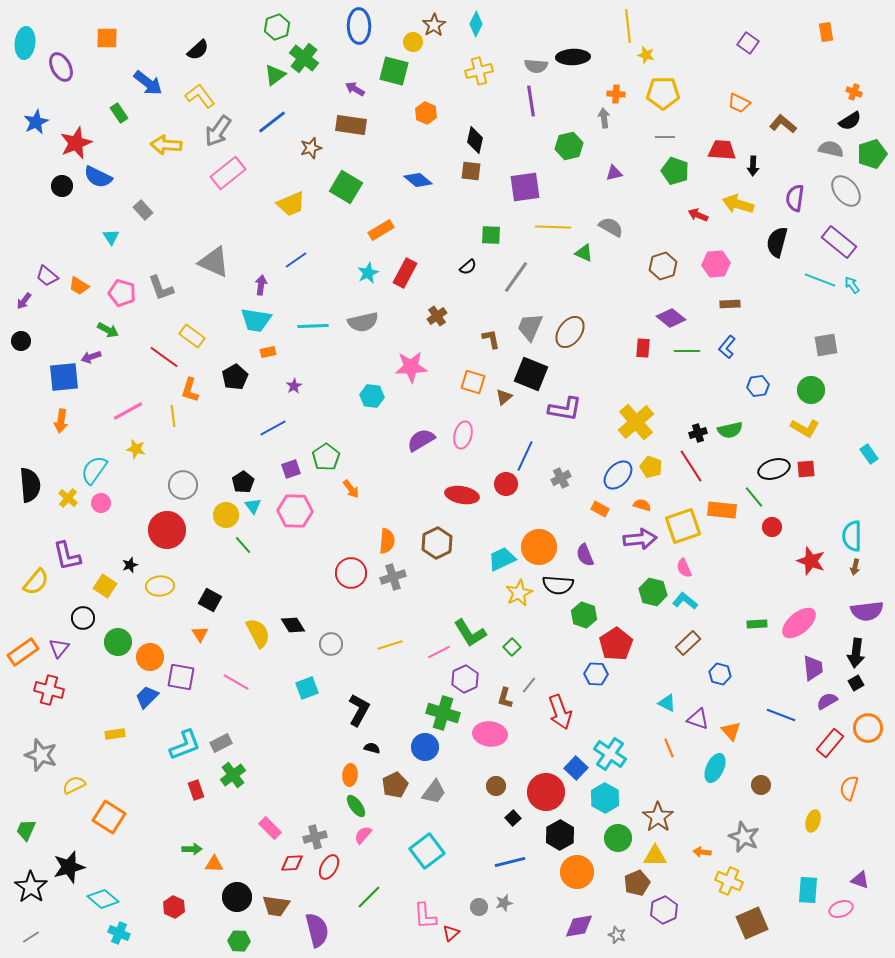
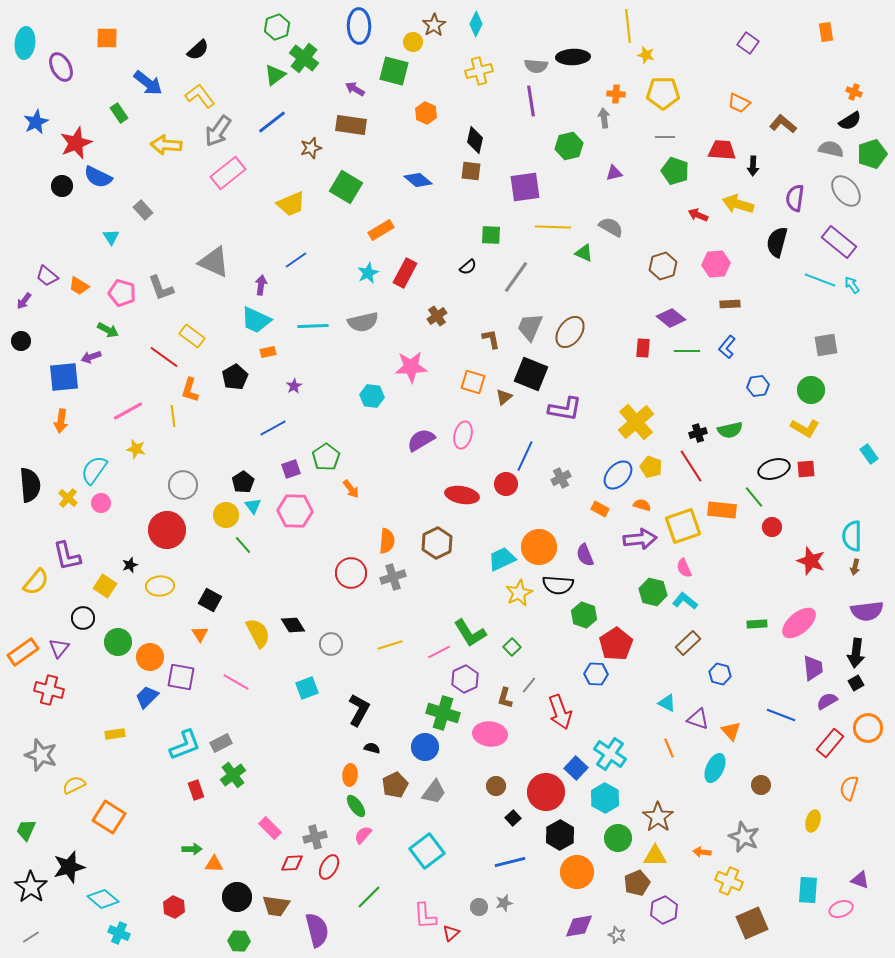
cyan trapezoid at (256, 320): rotated 16 degrees clockwise
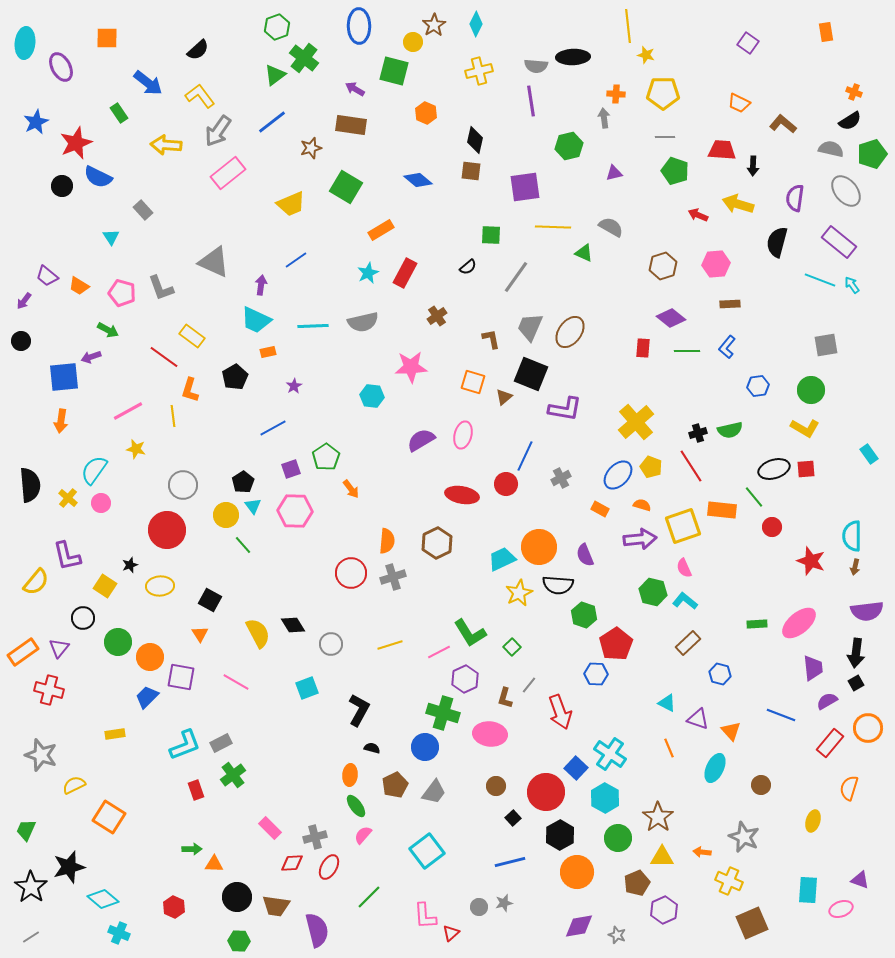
yellow triangle at (655, 856): moved 7 px right, 1 px down
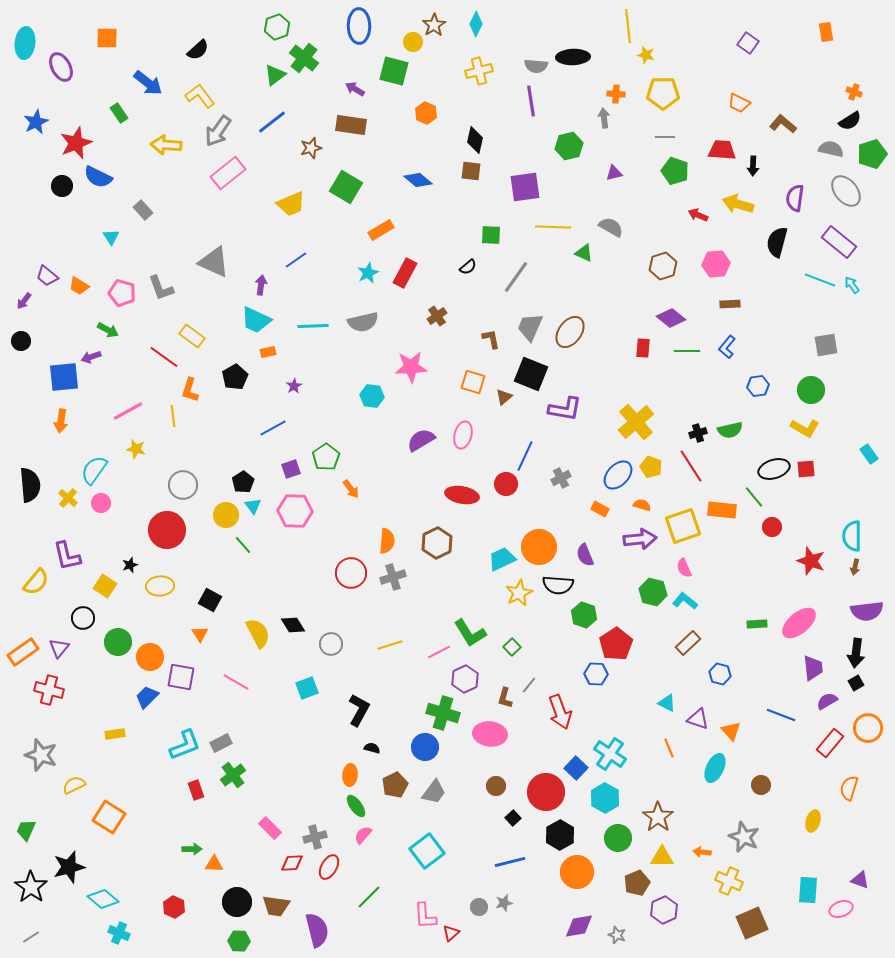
black circle at (237, 897): moved 5 px down
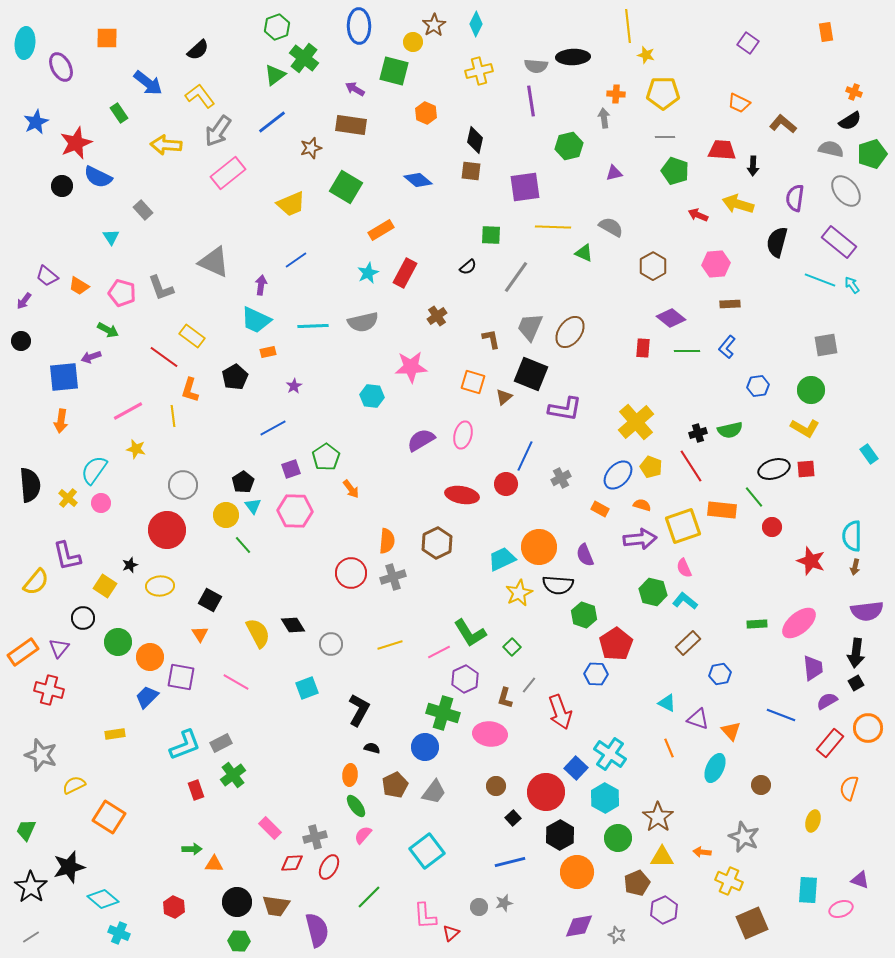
brown hexagon at (663, 266): moved 10 px left; rotated 12 degrees counterclockwise
blue hexagon at (720, 674): rotated 25 degrees counterclockwise
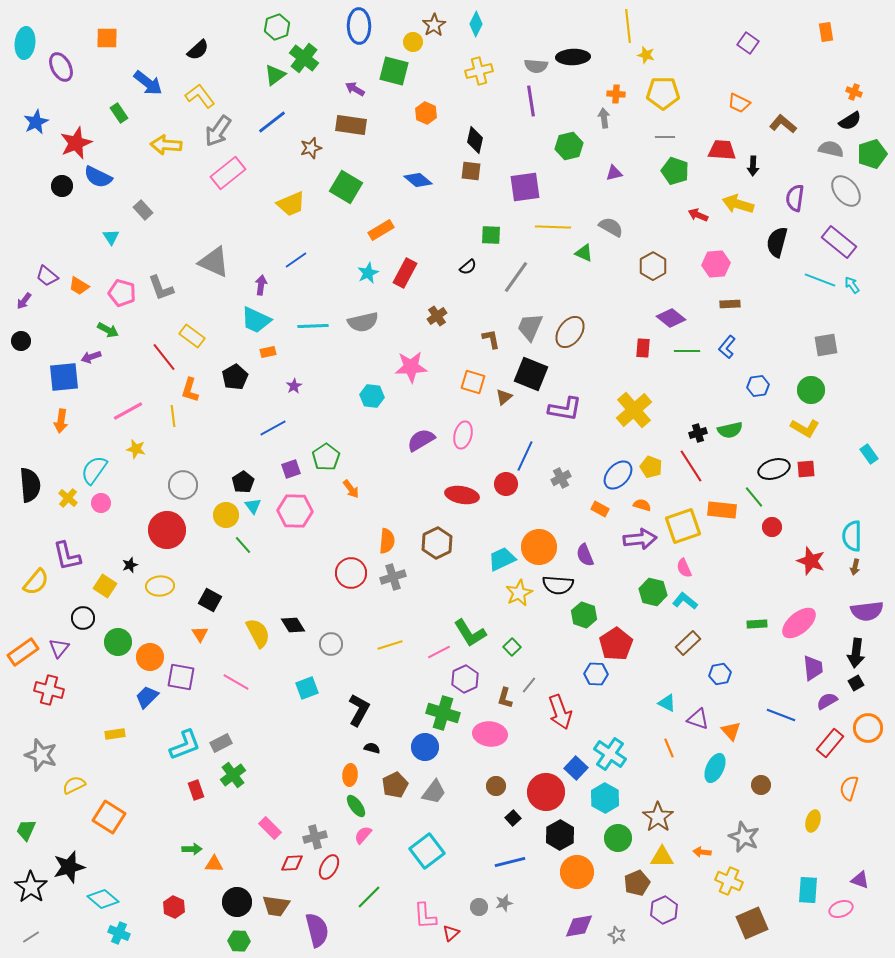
red line at (164, 357): rotated 16 degrees clockwise
yellow cross at (636, 422): moved 2 px left, 12 px up
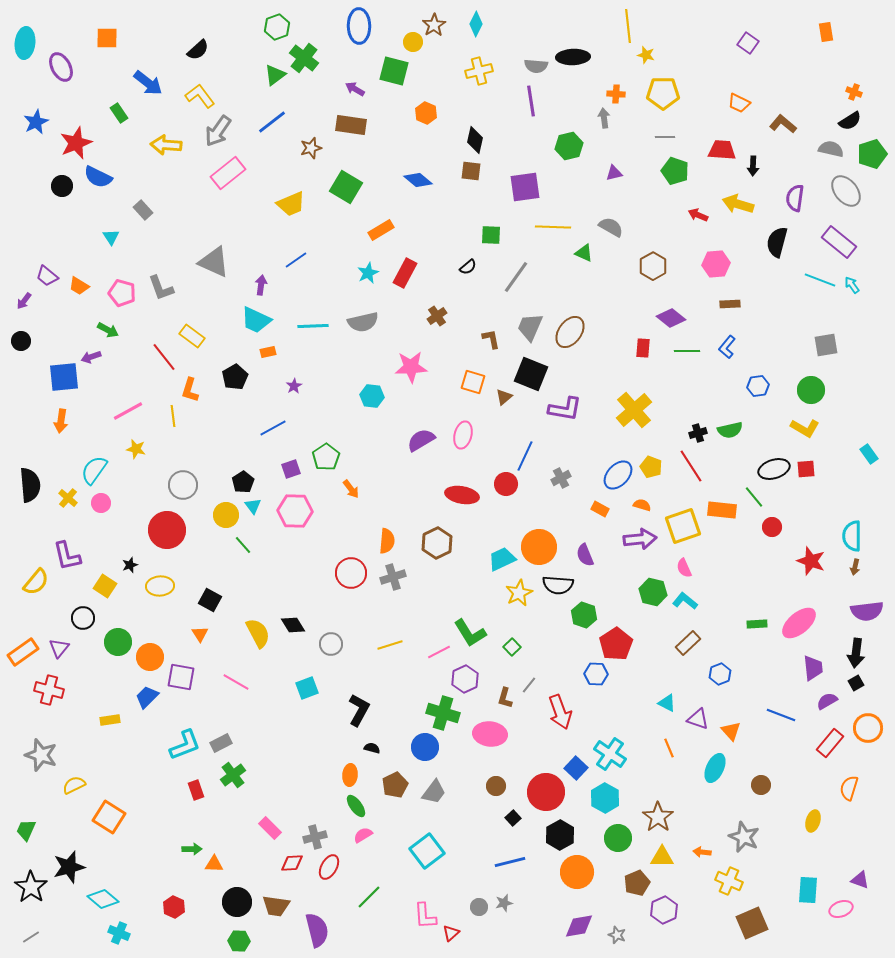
blue hexagon at (720, 674): rotated 10 degrees counterclockwise
yellow rectangle at (115, 734): moved 5 px left, 14 px up
pink semicircle at (363, 835): rotated 18 degrees clockwise
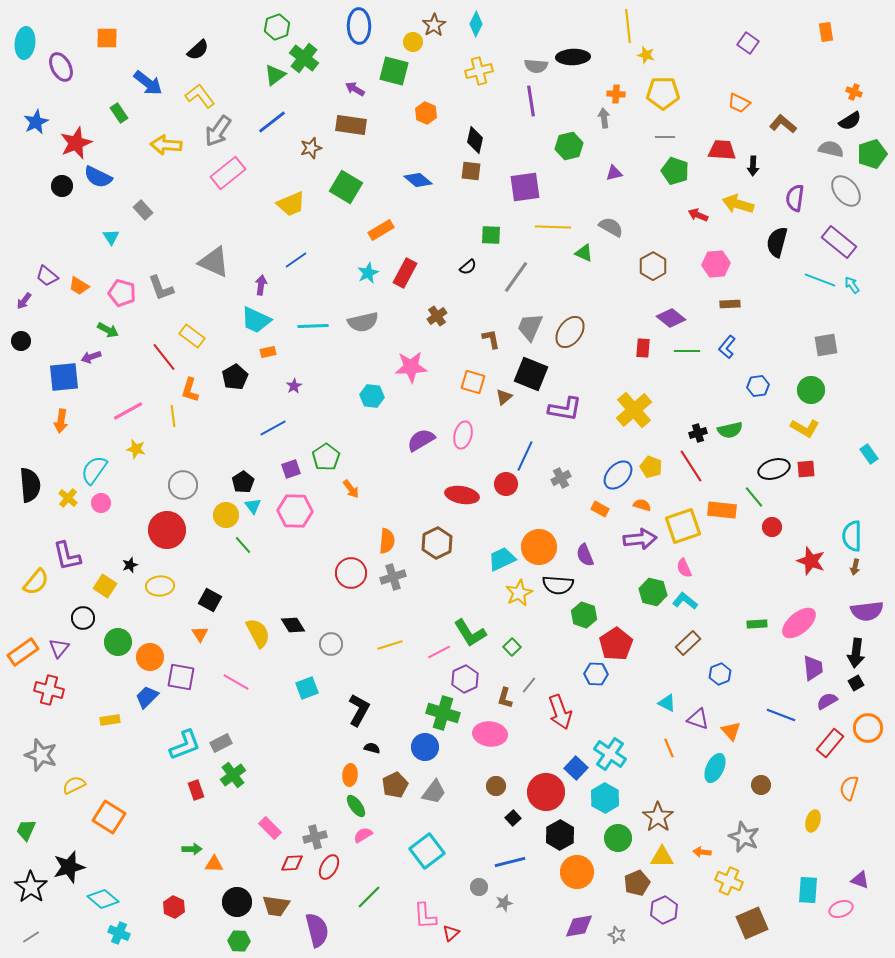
gray circle at (479, 907): moved 20 px up
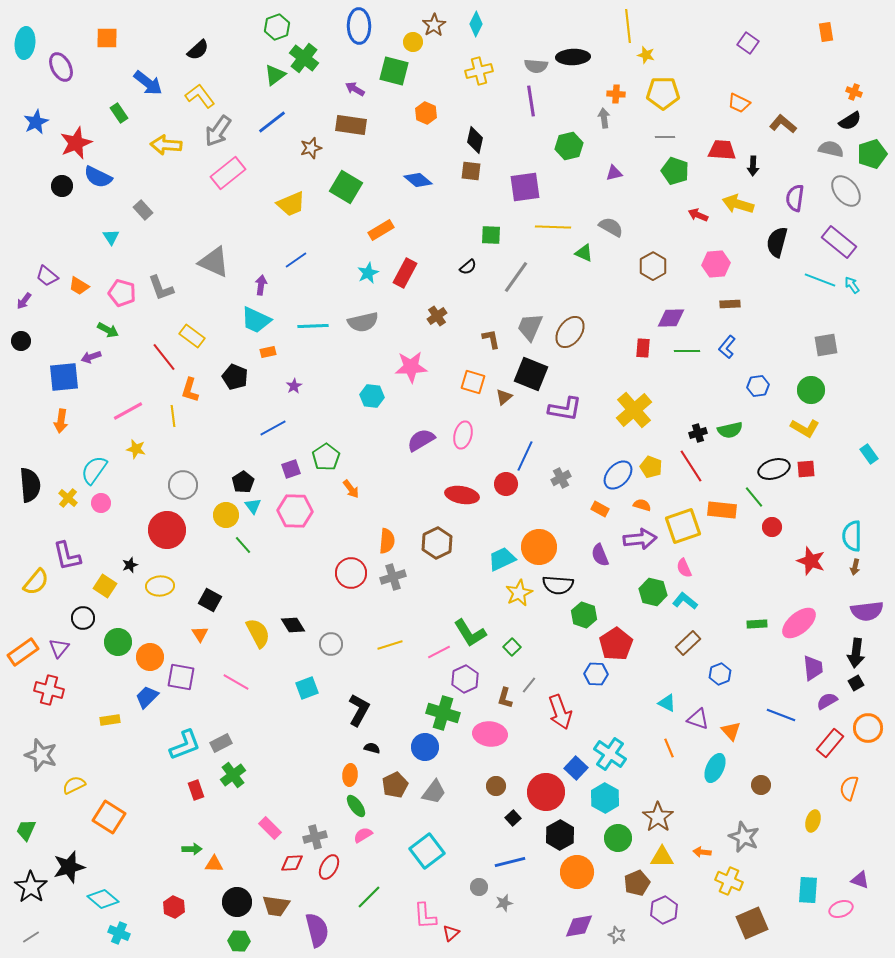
purple diamond at (671, 318): rotated 40 degrees counterclockwise
black pentagon at (235, 377): rotated 20 degrees counterclockwise
purple semicircle at (585, 555): moved 15 px right
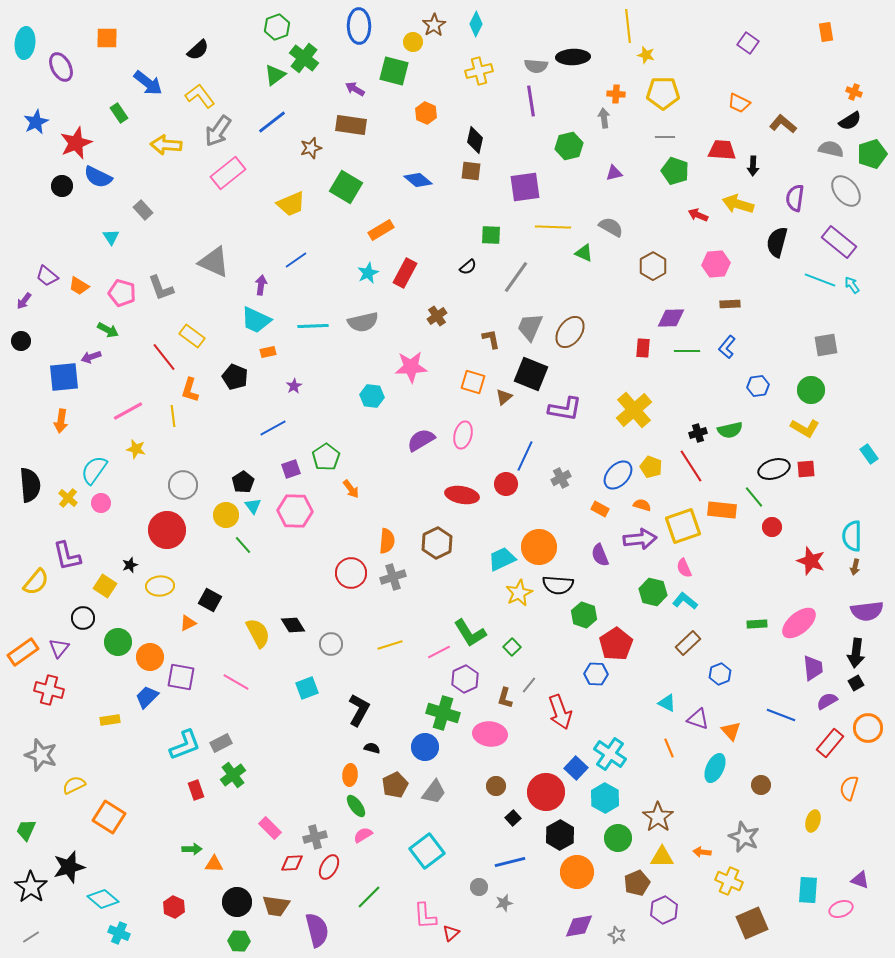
orange triangle at (200, 634): moved 12 px left, 11 px up; rotated 36 degrees clockwise
